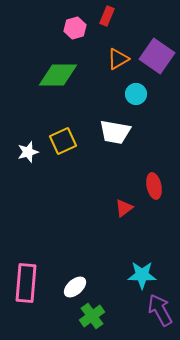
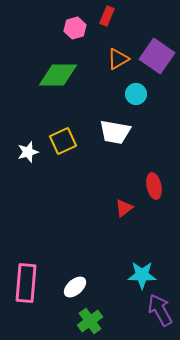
green cross: moved 2 px left, 5 px down
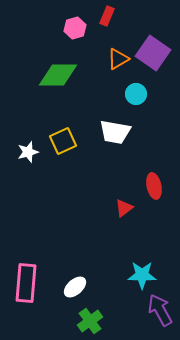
purple square: moved 4 px left, 3 px up
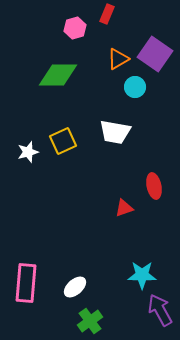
red rectangle: moved 2 px up
purple square: moved 2 px right, 1 px down
cyan circle: moved 1 px left, 7 px up
red triangle: rotated 18 degrees clockwise
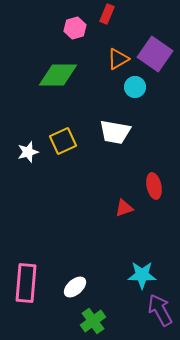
green cross: moved 3 px right
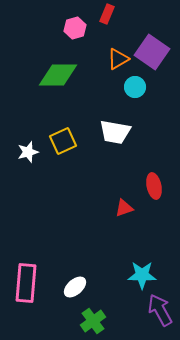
purple square: moved 3 px left, 2 px up
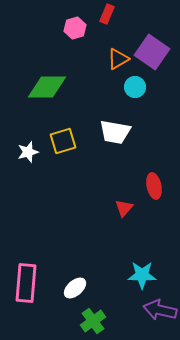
green diamond: moved 11 px left, 12 px down
yellow square: rotated 8 degrees clockwise
red triangle: rotated 30 degrees counterclockwise
white ellipse: moved 1 px down
purple arrow: rotated 48 degrees counterclockwise
